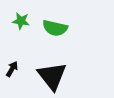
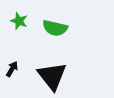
green star: moved 2 px left; rotated 12 degrees clockwise
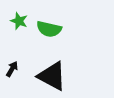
green semicircle: moved 6 px left, 1 px down
black triangle: rotated 24 degrees counterclockwise
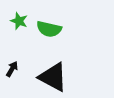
black triangle: moved 1 px right, 1 px down
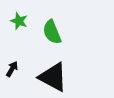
green semicircle: moved 3 px right, 3 px down; rotated 55 degrees clockwise
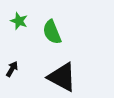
black triangle: moved 9 px right
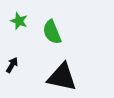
black arrow: moved 4 px up
black triangle: rotated 16 degrees counterclockwise
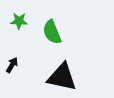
green star: rotated 18 degrees counterclockwise
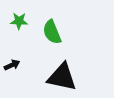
black arrow: rotated 35 degrees clockwise
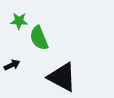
green semicircle: moved 13 px left, 6 px down
black triangle: rotated 16 degrees clockwise
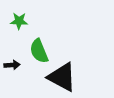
green semicircle: moved 13 px down
black arrow: rotated 21 degrees clockwise
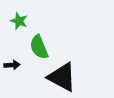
green star: rotated 18 degrees clockwise
green semicircle: moved 4 px up
